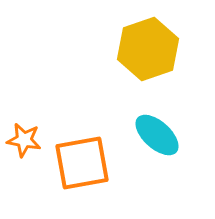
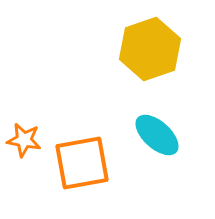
yellow hexagon: moved 2 px right
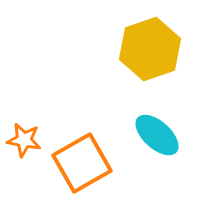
orange square: rotated 20 degrees counterclockwise
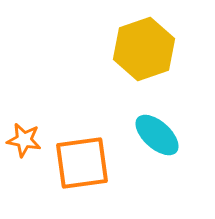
yellow hexagon: moved 6 px left
orange square: rotated 22 degrees clockwise
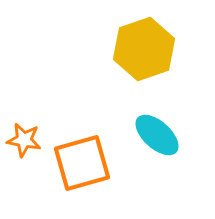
orange square: rotated 8 degrees counterclockwise
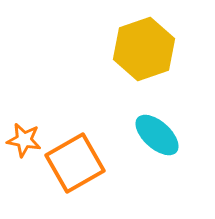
orange square: moved 7 px left; rotated 14 degrees counterclockwise
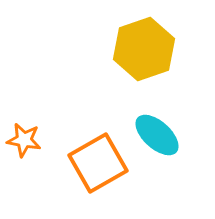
orange square: moved 23 px right
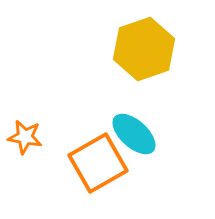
cyan ellipse: moved 23 px left, 1 px up
orange star: moved 1 px right, 3 px up
